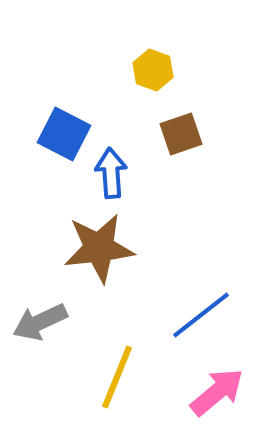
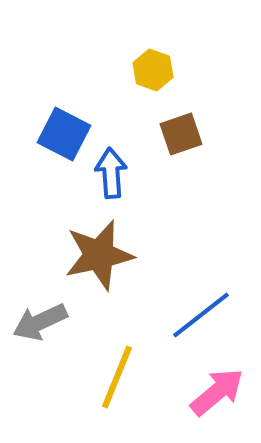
brown star: moved 7 px down; rotated 6 degrees counterclockwise
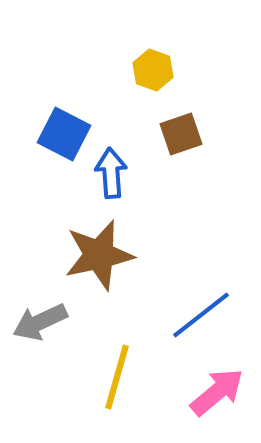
yellow line: rotated 6 degrees counterclockwise
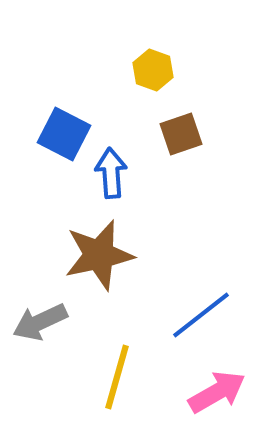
pink arrow: rotated 10 degrees clockwise
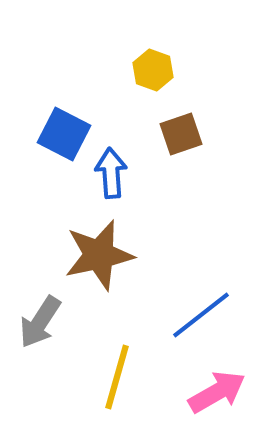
gray arrow: rotated 32 degrees counterclockwise
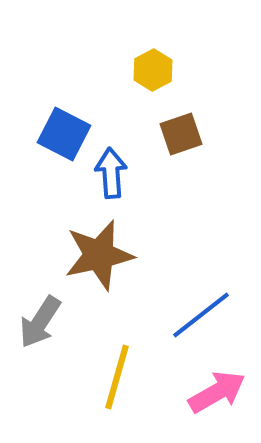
yellow hexagon: rotated 12 degrees clockwise
